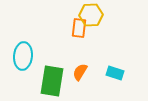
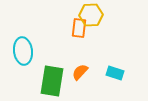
cyan ellipse: moved 5 px up; rotated 12 degrees counterclockwise
orange semicircle: rotated 12 degrees clockwise
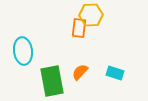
green rectangle: rotated 20 degrees counterclockwise
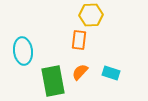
orange rectangle: moved 12 px down
cyan rectangle: moved 4 px left
green rectangle: moved 1 px right
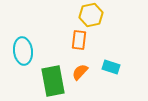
yellow hexagon: rotated 10 degrees counterclockwise
cyan rectangle: moved 6 px up
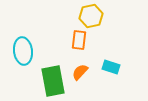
yellow hexagon: moved 1 px down
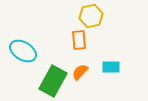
orange rectangle: rotated 12 degrees counterclockwise
cyan ellipse: rotated 52 degrees counterclockwise
cyan rectangle: rotated 18 degrees counterclockwise
green rectangle: rotated 40 degrees clockwise
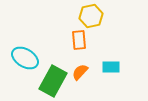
cyan ellipse: moved 2 px right, 7 px down
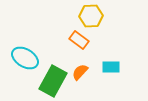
yellow hexagon: rotated 10 degrees clockwise
orange rectangle: rotated 48 degrees counterclockwise
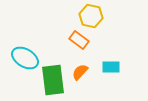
yellow hexagon: rotated 15 degrees clockwise
green rectangle: moved 1 px up; rotated 36 degrees counterclockwise
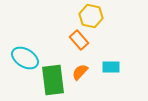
orange rectangle: rotated 12 degrees clockwise
